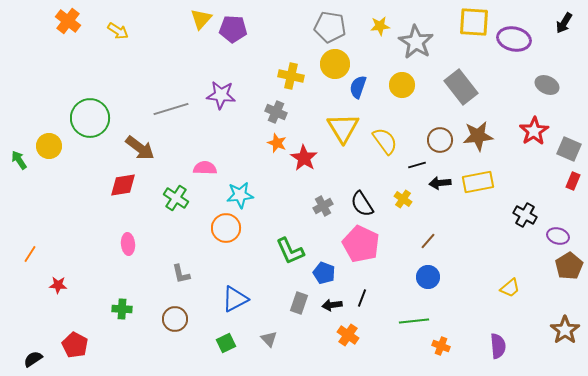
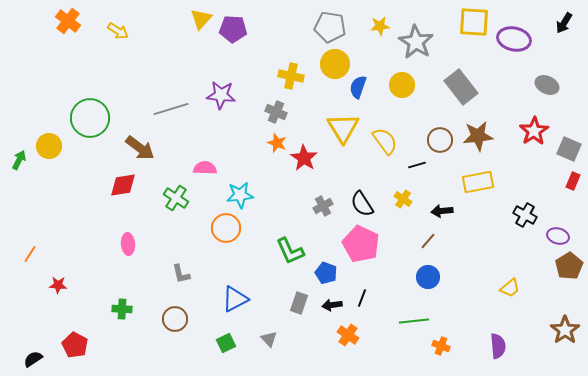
green arrow at (19, 160): rotated 60 degrees clockwise
black arrow at (440, 183): moved 2 px right, 28 px down
blue pentagon at (324, 273): moved 2 px right
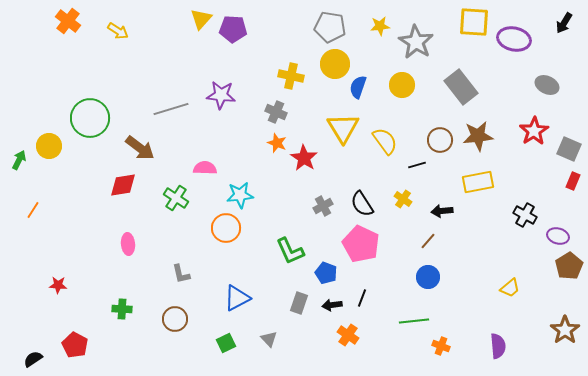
orange line at (30, 254): moved 3 px right, 44 px up
blue triangle at (235, 299): moved 2 px right, 1 px up
